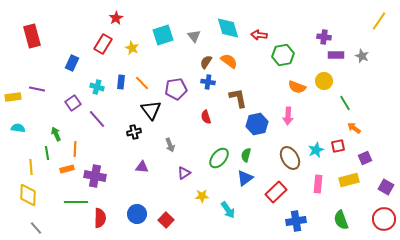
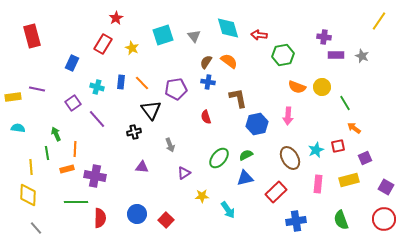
yellow circle at (324, 81): moved 2 px left, 6 px down
green semicircle at (246, 155): rotated 48 degrees clockwise
blue triangle at (245, 178): rotated 24 degrees clockwise
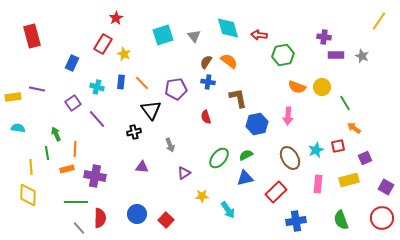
yellow star at (132, 48): moved 8 px left, 6 px down
red circle at (384, 219): moved 2 px left, 1 px up
gray line at (36, 228): moved 43 px right
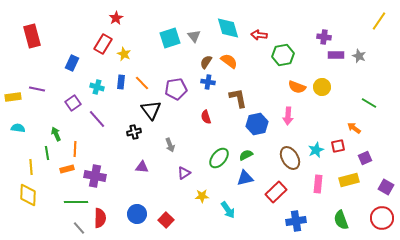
cyan square at (163, 35): moved 7 px right, 3 px down
gray star at (362, 56): moved 3 px left
green line at (345, 103): moved 24 px right; rotated 28 degrees counterclockwise
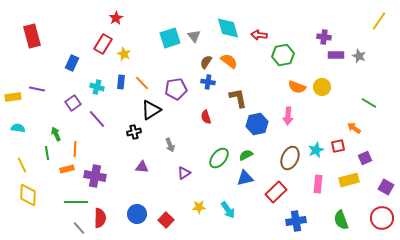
black triangle at (151, 110): rotated 35 degrees clockwise
brown ellipse at (290, 158): rotated 55 degrees clockwise
yellow line at (31, 167): moved 9 px left, 2 px up; rotated 21 degrees counterclockwise
yellow star at (202, 196): moved 3 px left, 11 px down
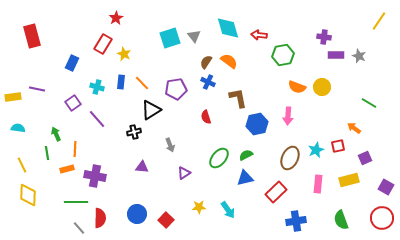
blue cross at (208, 82): rotated 16 degrees clockwise
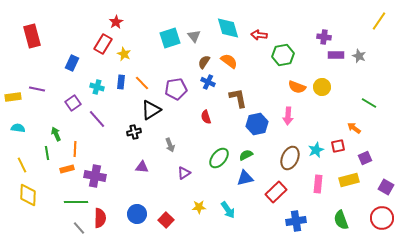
red star at (116, 18): moved 4 px down
brown semicircle at (206, 62): moved 2 px left
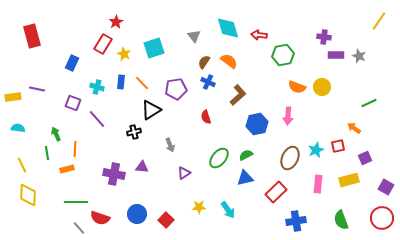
cyan square at (170, 38): moved 16 px left, 10 px down
brown L-shape at (238, 98): moved 3 px up; rotated 60 degrees clockwise
purple square at (73, 103): rotated 35 degrees counterclockwise
green line at (369, 103): rotated 56 degrees counterclockwise
purple cross at (95, 176): moved 19 px right, 2 px up
red semicircle at (100, 218): rotated 108 degrees clockwise
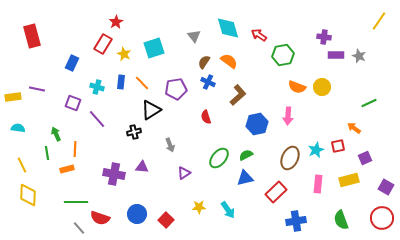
red arrow at (259, 35): rotated 28 degrees clockwise
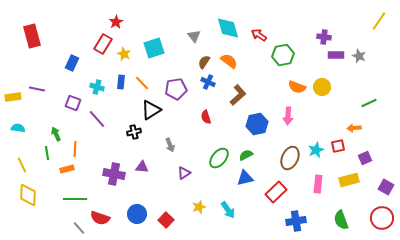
orange arrow at (354, 128): rotated 40 degrees counterclockwise
green line at (76, 202): moved 1 px left, 3 px up
yellow star at (199, 207): rotated 16 degrees counterclockwise
